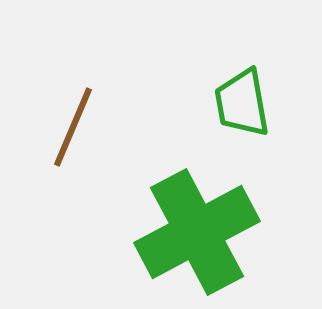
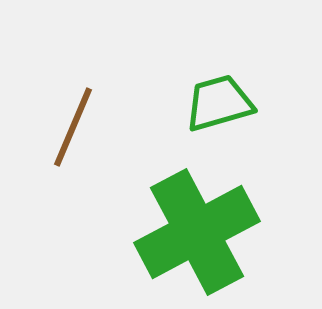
green trapezoid: moved 23 px left; rotated 84 degrees clockwise
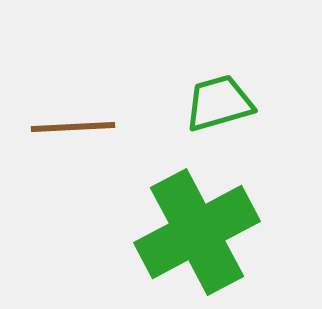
brown line: rotated 64 degrees clockwise
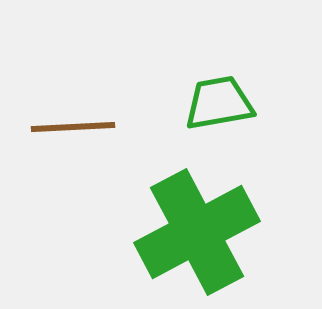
green trapezoid: rotated 6 degrees clockwise
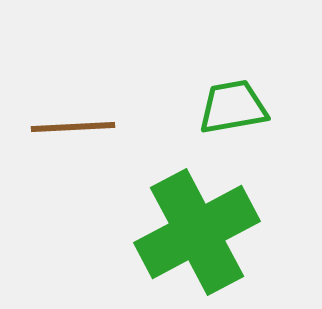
green trapezoid: moved 14 px right, 4 px down
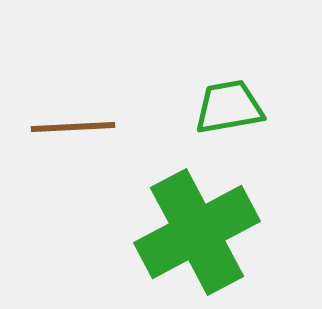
green trapezoid: moved 4 px left
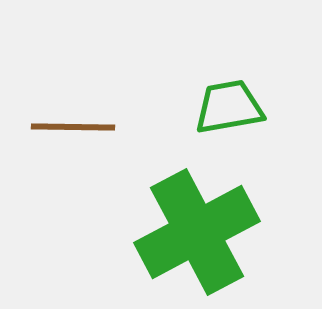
brown line: rotated 4 degrees clockwise
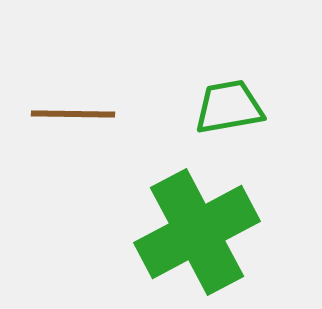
brown line: moved 13 px up
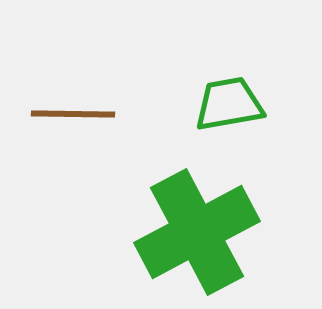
green trapezoid: moved 3 px up
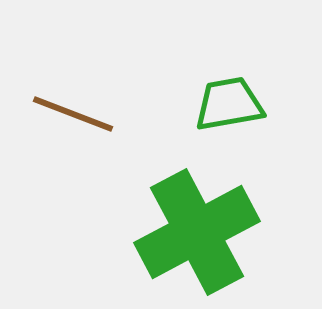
brown line: rotated 20 degrees clockwise
